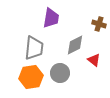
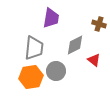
gray circle: moved 4 px left, 2 px up
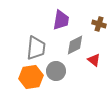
purple trapezoid: moved 10 px right, 2 px down
gray trapezoid: moved 2 px right
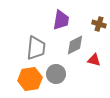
red triangle: rotated 24 degrees counterclockwise
gray circle: moved 3 px down
orange hexagon: moved 1 px left, 2 px down
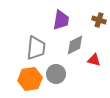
brown cross: moved 4 px up
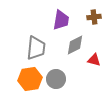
brown cross: moved 5 px left, 3 px up; rotated 24 degrees counterclockwise
gray circle: moved 5 px down
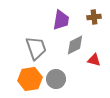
gray trapezoid: rotated 25 degrees counterclockwise
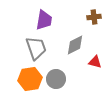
purple trapezoid: moved 17 px left
red triangle: moved 1 px right, 2 px down
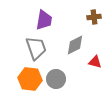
orange hexagon: rotated 15 degrees clockwise
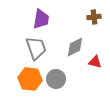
purple trapezoid: moved 3 px left, 1 px up
gray diamond: moved 2 px down
